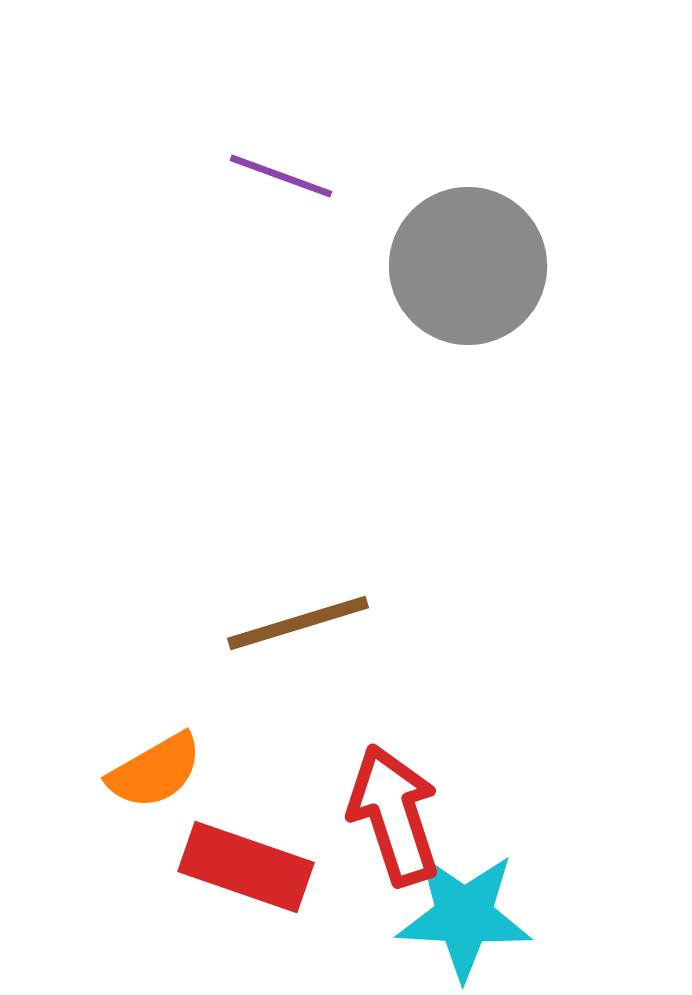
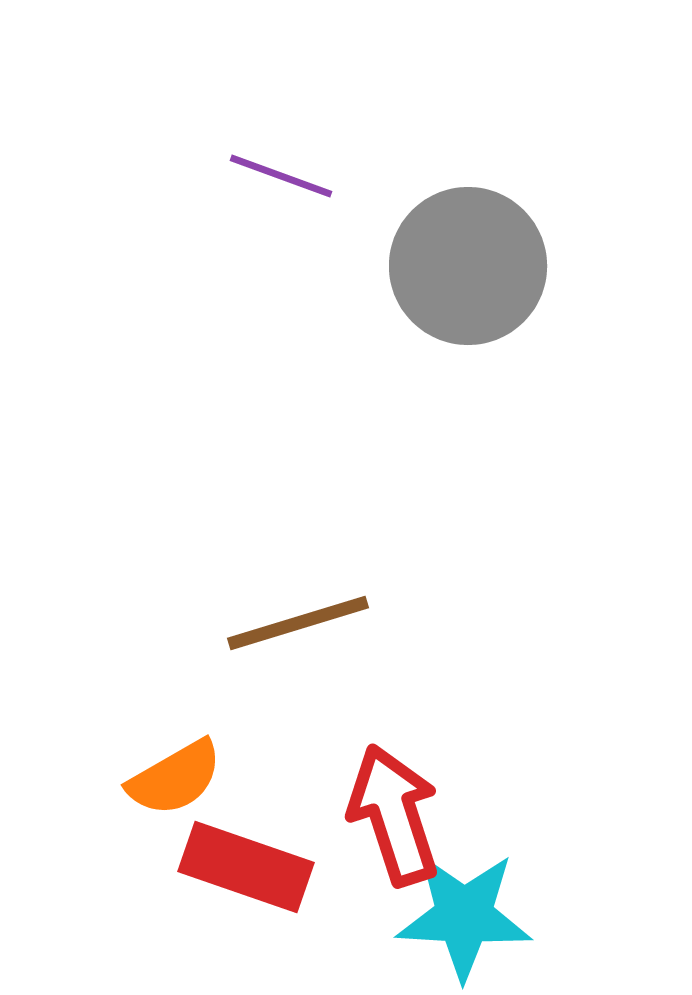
orange semicircle: moved 20 px right, 7 px down
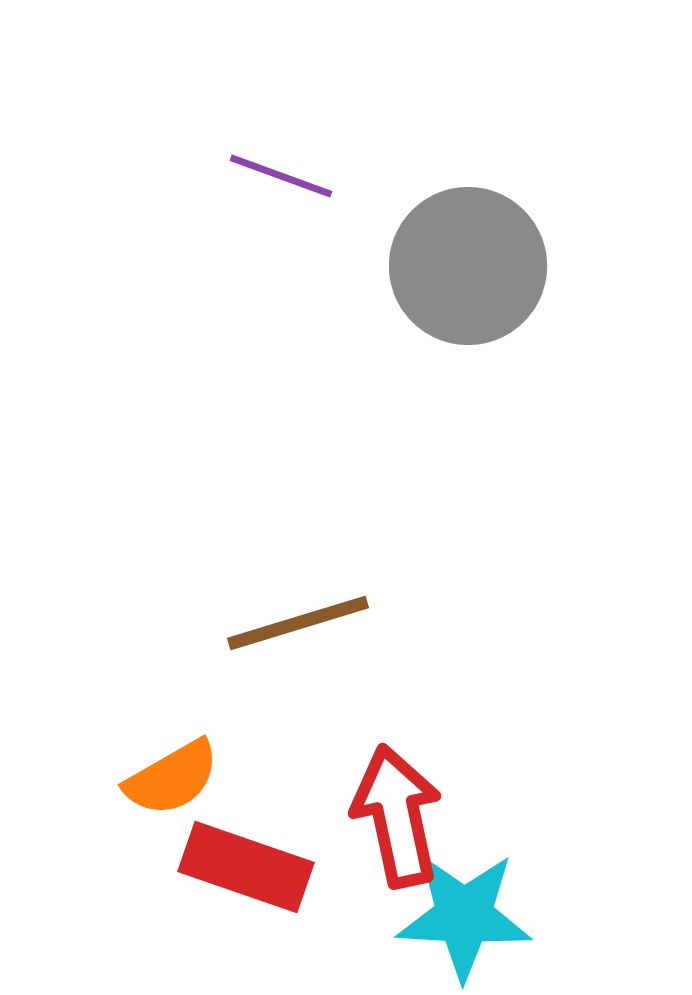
orange semicircle: moved 3 px left
red arrow: moved 3 px right, 1 px down; rotated 6 degrees clockwise
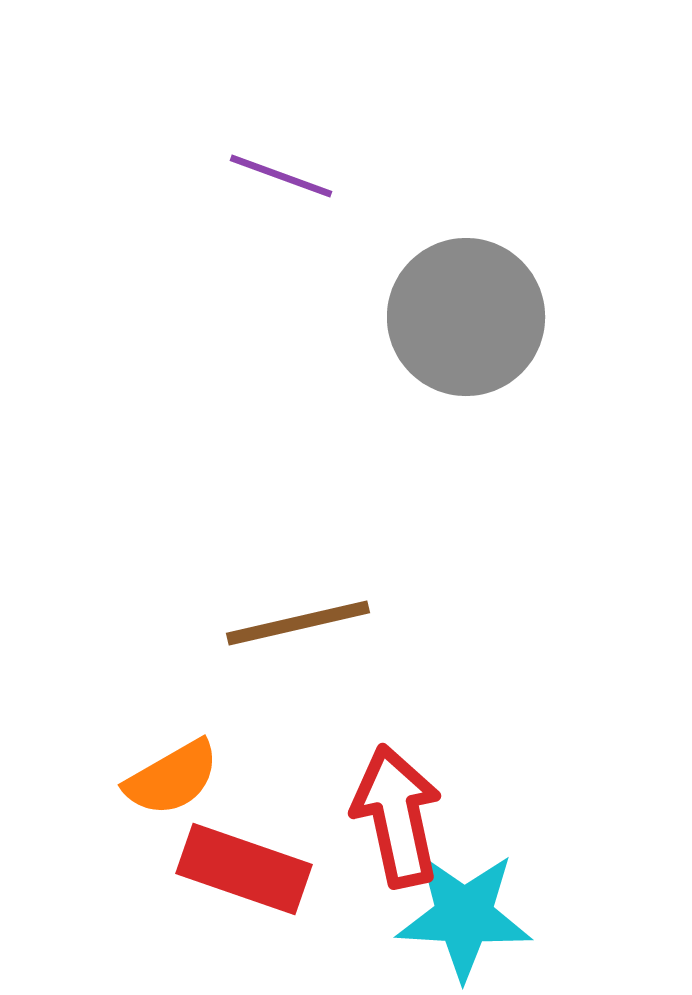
gray circle: moved 2 px left, 51 px down
brown line: rotated 4 degrees clockwise
red rectangle: moved 2 px left, 2 px down
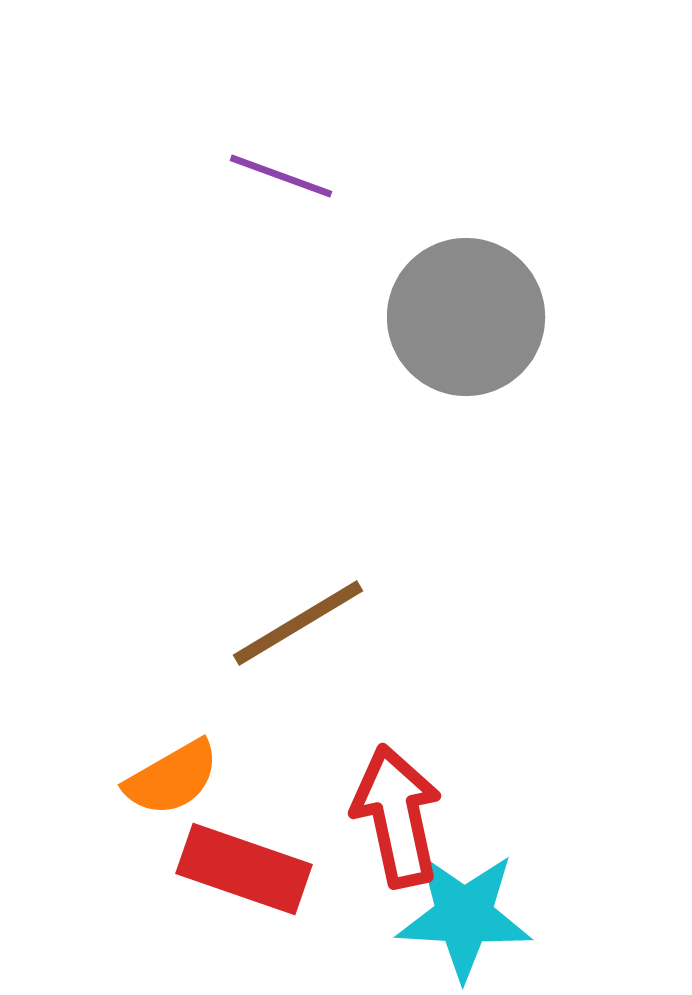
brown line: rotated 18 degrees counterclockwise
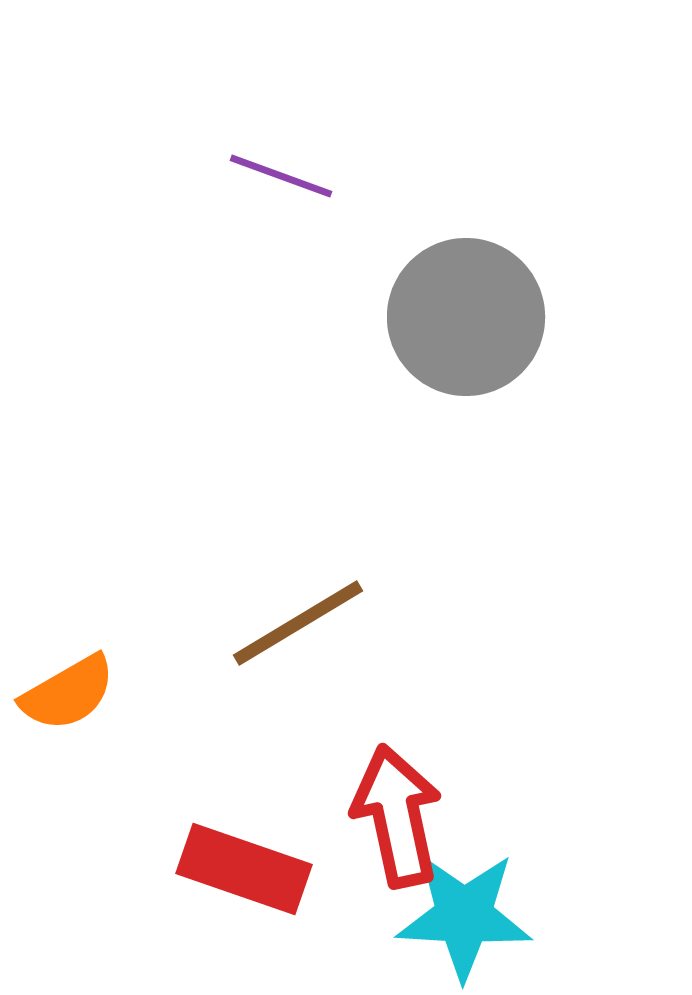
orange semicircle: moved 104 px left, 85 px up
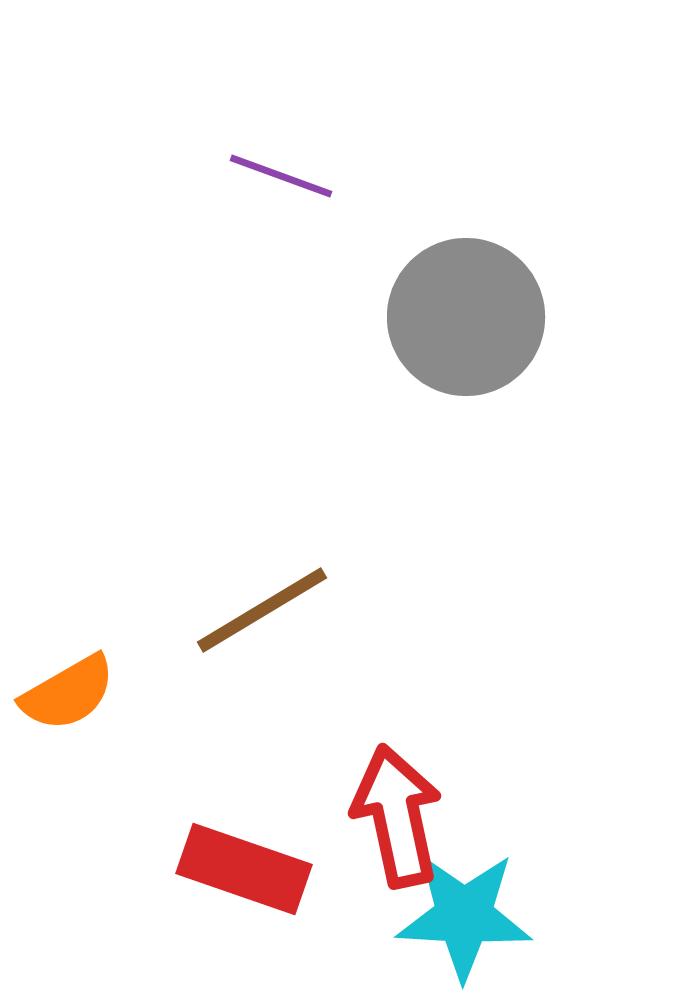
brown line: moved 36 px left, 13 px up
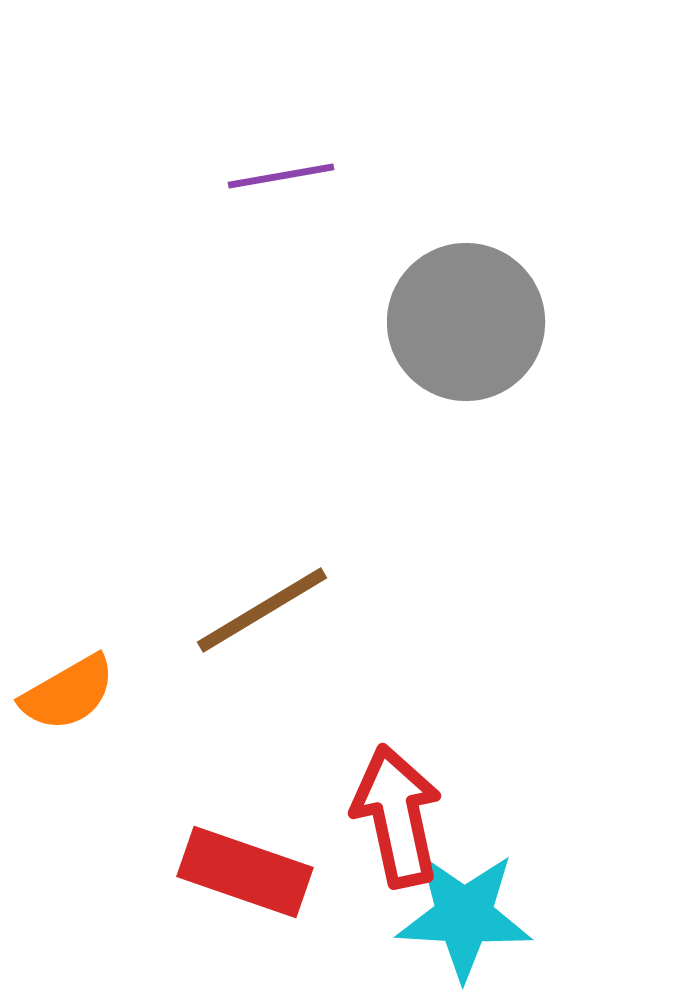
purple line: rotated 30 degrees counterclockwise
gray circle: moved 5 px down
red rectangle: moved 1 px right, 3 px down
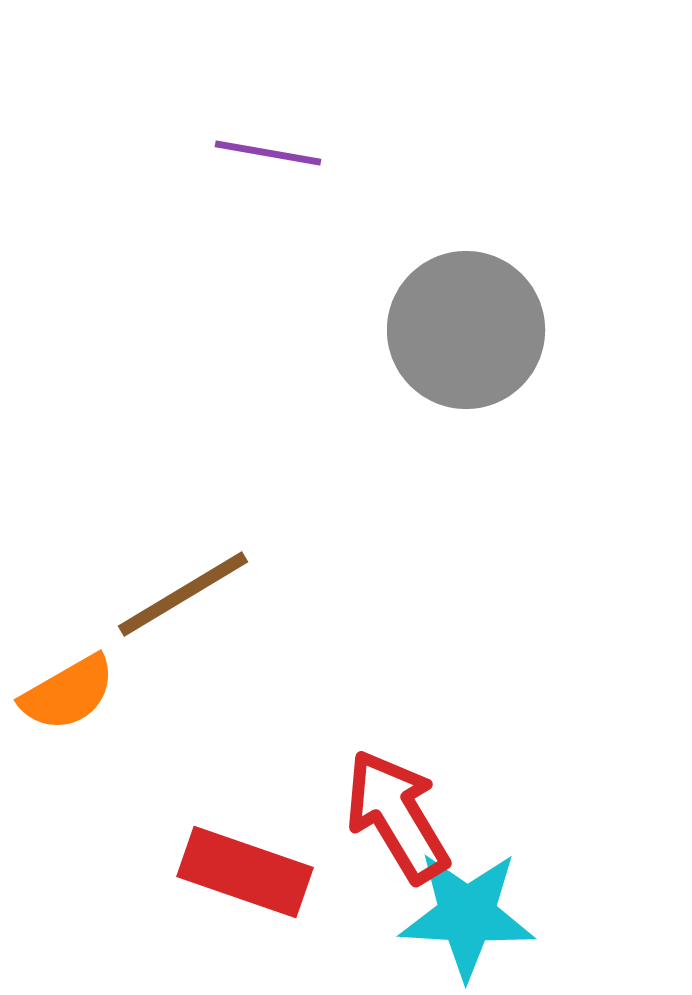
purple line: moved 13 px left, 23 px up; rotated 20 degrees clockwise
gray circle: moved 8 px down
brown line: moved 79 px left, 16 px up
red arrow: rotated 19 degrees counterclockwise
cyan star: moved 3 px right, 1 px up
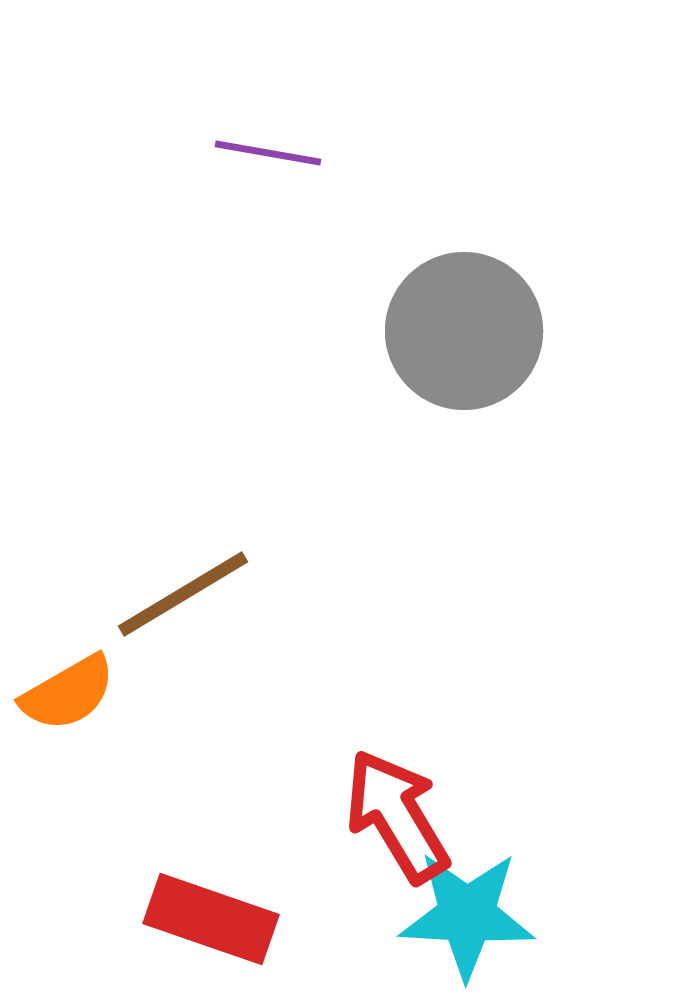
gray circle: moved 2 px left, 1 px down
red rectangle: moved 34 px left, 47 px down
